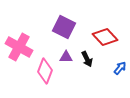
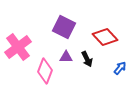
pink cross: moved 1 px left; rotated 24 degrees clockwise
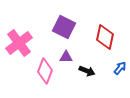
red diamond: rotated 55 degrees clockwise
pink cross: moved 1 px right, 4 px up
black arrow: moved 12 px down; rotated 42 degrees counterclockwise
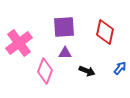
purple square: rotated 30 degrees counterclockwise
red diamond: moved 5 px up
purple triangle: moved 1 px left, 4 px up
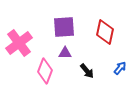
black arrow: rotated 28 degrees clockwise
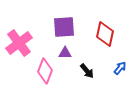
red diamond: moved 2 px down
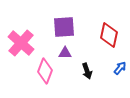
red diamond: moved 4 px right, 1 px down
pink cross: moved 2 px right; rotated 12 degrees counterclockwise
black arrow: rotated 21 degrees clockwise
